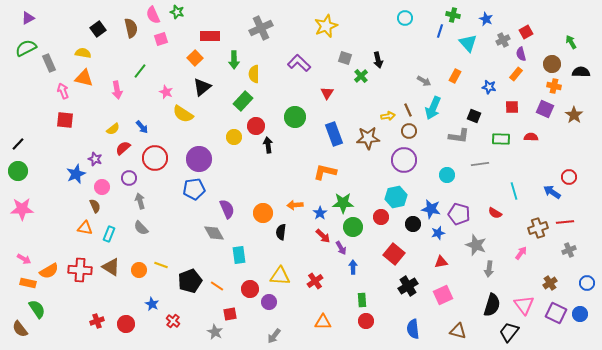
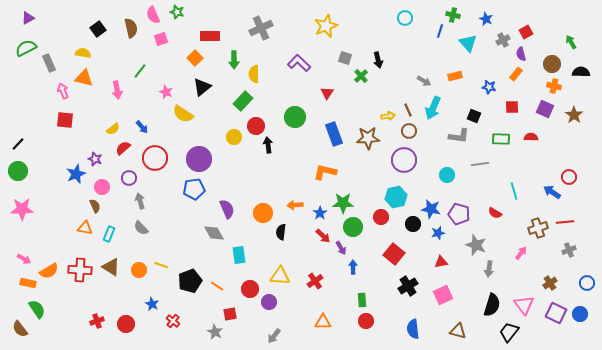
orange rectangle at (455, 76): rotated 48 degrees clockwise
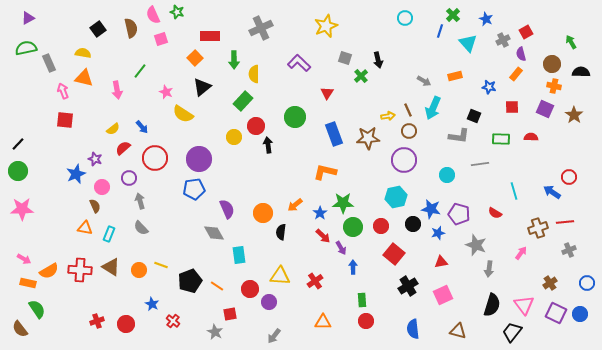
green cross at (453, 15): rotated 32 degrees clockwise
green semicircle at (26, 48): rotated 15 degrees clockwise
orange arrow at (295, 205): rotated 35 degrees counterclockwise
red circle at (381, 217): moved 9 px down
black trapezoid at (509, 332): moved 3 px right
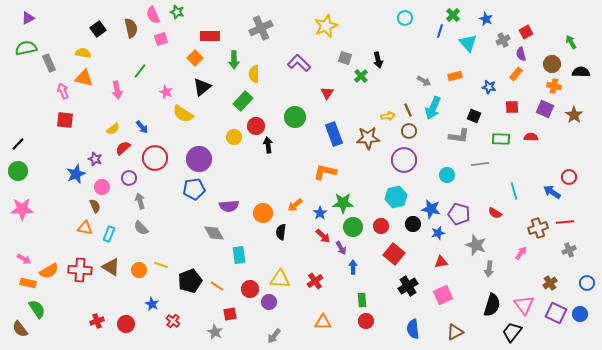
purple semicircle at (227, 209): moved 2 px right, 3 px up; rotated 108 degrees clockwise
yellow triangle at (280, 276): moved 3 px down
brown triangle at (458, 331): moved 3 px left, 1 px down; rotated 42 degrees counterclockwise
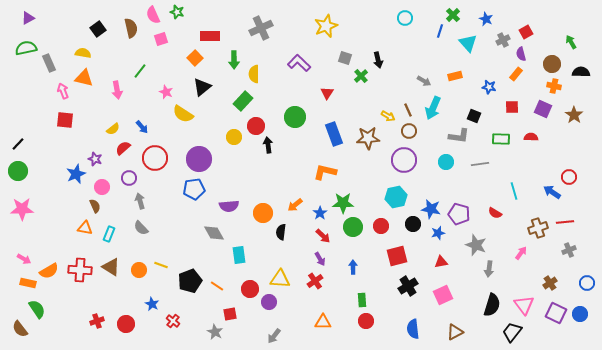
purple square at (545, 109): moved 2 px left
yellow arrow at (388, 116): rotated 40 degrees clockwise
cyan circle at (447, 175): moved 1 px left, 13 px up
purple arrow at (341, 248): moved 21 px left, 11 px down
red square at (394, 254): moved 3 px right, 2 px down; rotated 35 degrees clockwise
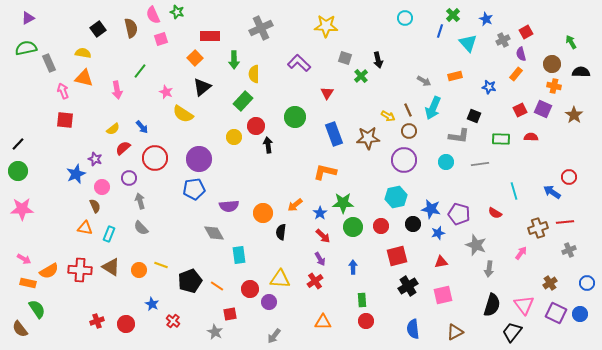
yellow star at (326, 26): rotated 25 degrees clockwise
red square at (512, 107): moved 8 px right, 3 px down; rotated 24 degrees counterclockwise
pink square at (443, 295): rotated 12 degrees clockwise
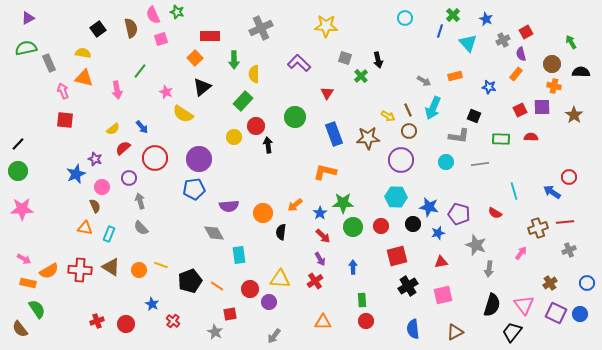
purple square at (543, 109): moved 1 px left, 2 px up; rotated 24 degrees counterclockwise
purple circle at (404, 160): moved 3 px left
cyan hexagon at (396, 197): rotated 15 degrees clockwise
blue star at (431, 209): moved 2 px left, 2 px up
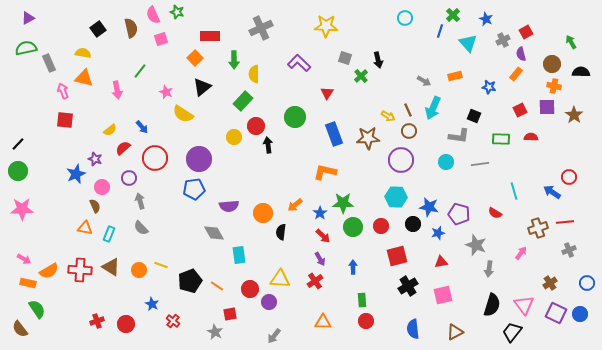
purple square at (542, 107): moved 5 px right
yellow semicircle at (113, 129): moved 3 px left, 1 px down
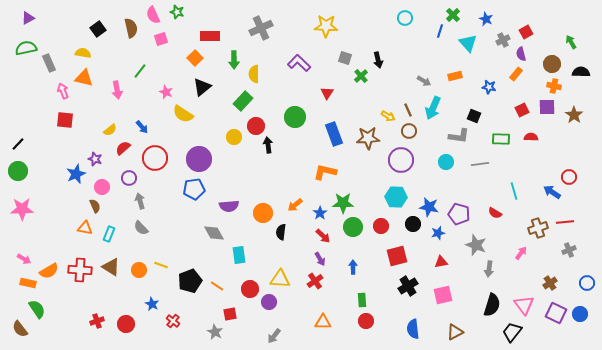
red square at (520, 110): moved 2 px right
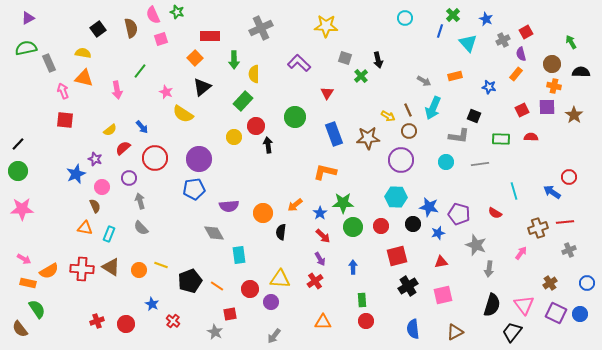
red cross at (80, 270): moved 2 px right, 1 px up
purple circle at (269, 302): moved 2 px right
